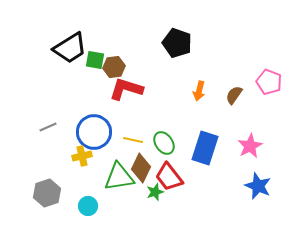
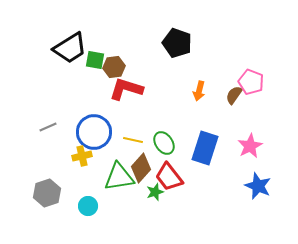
pink pentagon: moved 18 px left
brown diamond: rotated 16 degrees clockwise
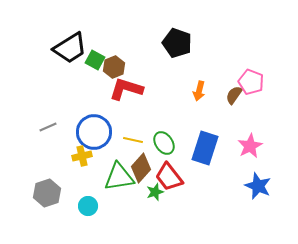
green square: rotated 18 degrees clockwise
brown hexagon: rotated 15 degrees counterclockwise
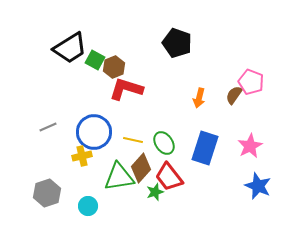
orange arrow: moved 7 px down
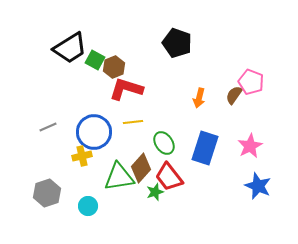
yellow line: moved 18 px up; rotated 18 degrees counterclockwise
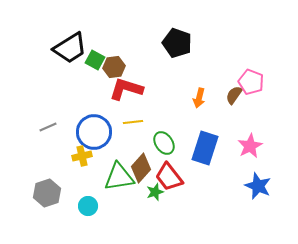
brown hexagon: rotated 15 degrees clockwise
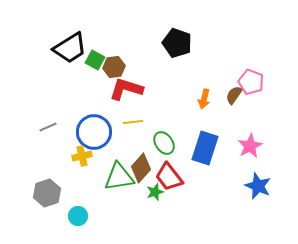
orange arrow: moved 5 px right, 1 px down
cyan circle: moved 10 px left, 10 px down
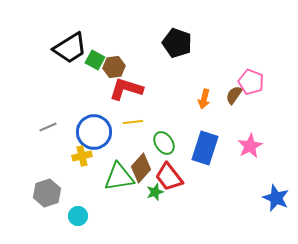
blue star: moved 18 px right, 12 px down
